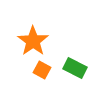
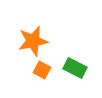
orange star: rotated 24 degrees clockwise
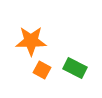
orange star: moved 2 px left; rotated 12 degrees clockwise
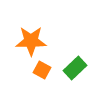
green rectangle: rotated 70 degrees counterclockwise
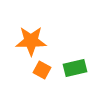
green rectangle: rotated 30 degrees clockwise
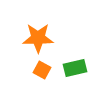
orange star: moved 7 px right, 3 px up
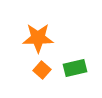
orange square: rotated 12 degrees clockwise
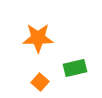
orange square: moved 2 px left, 12 px down
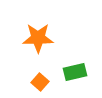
green rectangle: moved 4 px down
